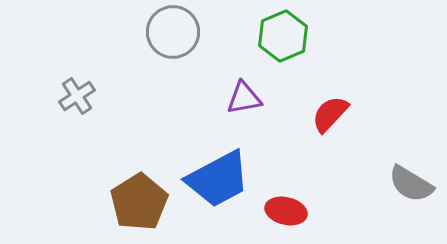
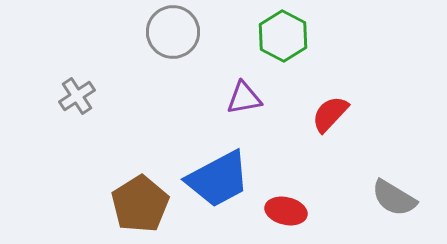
green hexagon: rotated 9 degrees counterclockwise
gray semicircle: moved 17 px left, 14 px down
brown pentagon: moved 1 px right, 2 px down
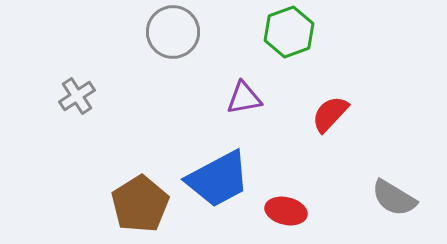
green hexagon: moved 6 px right, 4 px up; rotated 12 degrees clockwise
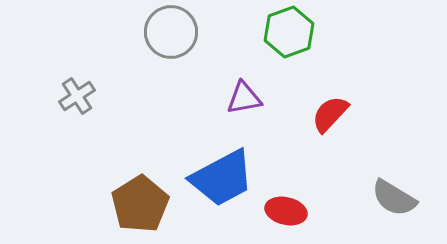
gray circle: moved 2 px left
blue trapezoid: moved 4 px right, 1 px up
